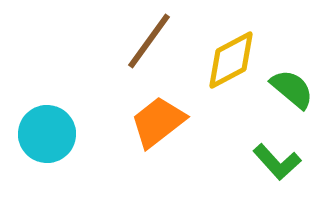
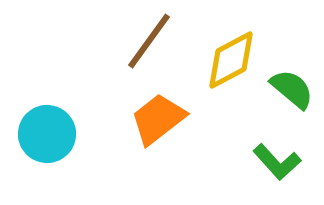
orange trapezoid: moved 3 px up
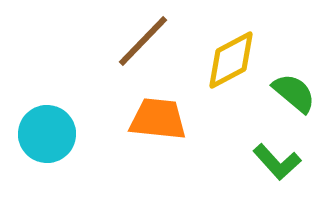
brown line: moved 6 px left; rotated 8 degrees clockwise
green semicircle: moved 2 px right, 4 px down
orange trapezoid: rotated 44 degrees clockwise
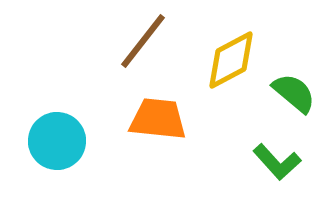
brown line: rotated 6 degrees counterclockwise
cyan circle: moved 10 px right, 7 px down
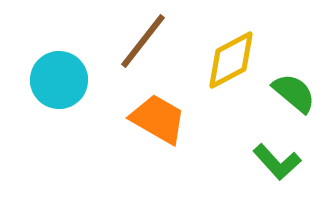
orange trapezoid: rotated 24 degrees clockwise
cyan circle: moved 2 px right, 61 px up
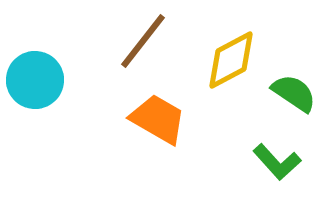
cyan circle: moved 24 px left
green semicircle: rotated 6 degrees counterclockwise
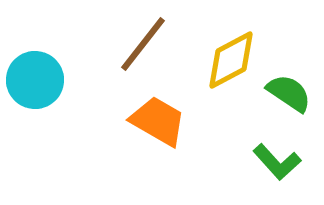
brown line: moved 3 px down
green semicircle: moved 5 px left
orange trapezoid: moved 2 px down
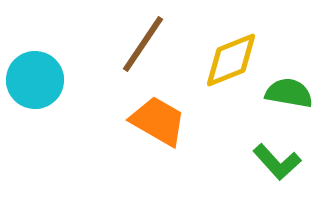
brown line: rotated 4 degrees counterclockwise
yellow diamond: rotated 6 degrees clockwise
green semicircle: rotated 24 degrees counterclockwise
